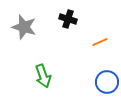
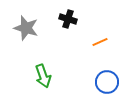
gray star: moved 2 px right, 1 px down
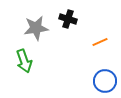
gray star: moved 10 px right; rotated 25 degrees counterclockwise
green arrow: moved 19 px left, 15 px up
blue circle: moved 2 px left, 1 px up
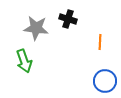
gray star: rotated 15 degrees clockwise
orange line: rotated 63 degrees counterclockwise
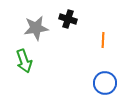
gray star: rotated 15 degrees counterclockwise
orange line: moved 3 px right, 2 px up
blue circle: moved 2 px down
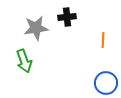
black cross: moved 1 px left, 2 px up; rotated 24 degrees counterclockwise
blue circle: moved 1 px right
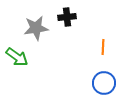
orange line: moved 7 px down
green arrow: moved 7 px left, 4 px up; rotated 35 degrees counterclockwise
blue circle: moved 2 px left
